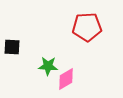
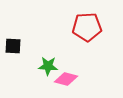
black square: moved 1 px right, 1 px up
pink diamond: rotated 45 degrees clockwise
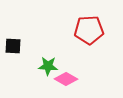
red pentagon: moved 2 px right, 3 px down
pink diamond: rotated 15 degrees clockwise
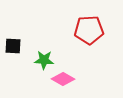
green star: moved 4 px left, 6 px up
pink diamond: moved 3 px left
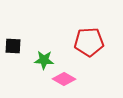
red pentagon: moved 12 px down
pink diamond: moved 1 px right
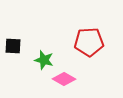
green star: rotated 12 degrees clockwise
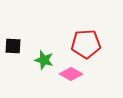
red pentagon: moved 3 px left, 2 px down
pink diamond: moved 7 px right, 5 px up
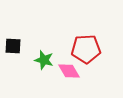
red pentagon: moved 5 px down
pink diamond: moved 2 px left, 3 px up; rotated 30 degrees clockwise
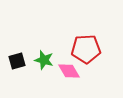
black square: moved 4 px right, 15 px down; rotated 18 degrees counterclockwise
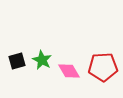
red pentagon: moved 17 px right, 18 px down
green star: moved 2 px left; rotated 12 degrees clockwise
